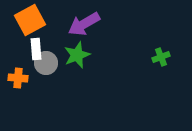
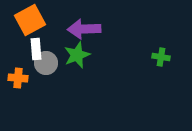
purple arrow: moved 5 px down; rotated 28 degrees clockwise
green cross: rotated 30 degrees clockwise
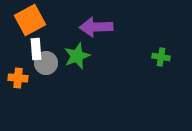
purple arrow: moved 12 px right, 2 px up
green star: moved 1 px down
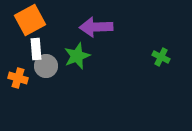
green cross: rotated 18 degrees clockwise
gray circle: moved 3 px down
orange cross: rotated 12 degrees clockwise
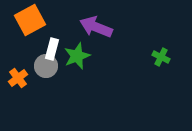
purple arrow: rotated 24 degrees clockwise
white rectangle: moved 16 px right; rotated 20 degrees clockwise
orange cross: rotated 36 degrees clockwise
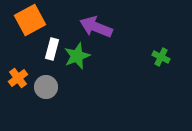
gray circle: moved 21 px down
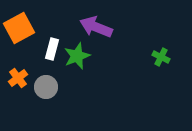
orange square: moved 11 px left, 8 px down
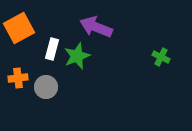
orange cross: rotated 30 degrees clockwise
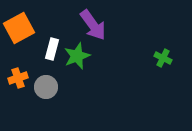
purple arrow: moved 3 px left, 2 px up; rotated 148 degrees counterclockwise
green cross: moved 2 px right, 1 px down
orange cross: rotated 12 degrees counterclockwise
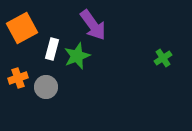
orange square: moved 3 px right
green cross: rotated 30 degrees clockwise
